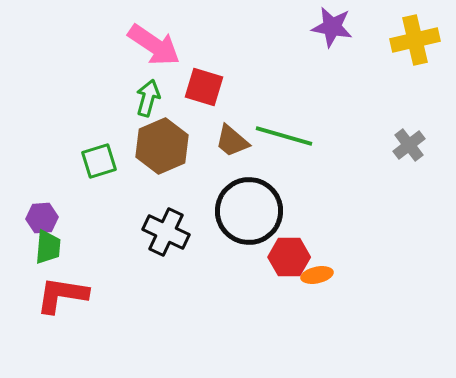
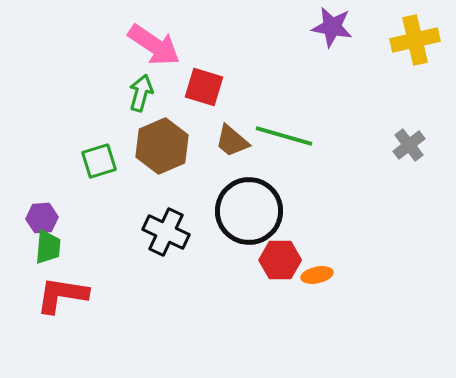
green arrow: moved 7 px left, 5 px up
red hexagon: moved 9 px left, 3 px down
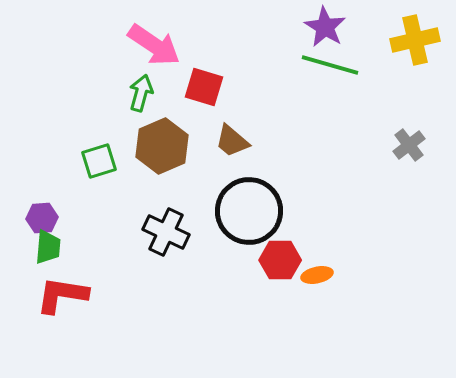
purple star: moved 7 px left; rotated 21 degrees clockwise
green line: moved 46 px right, 71 px up
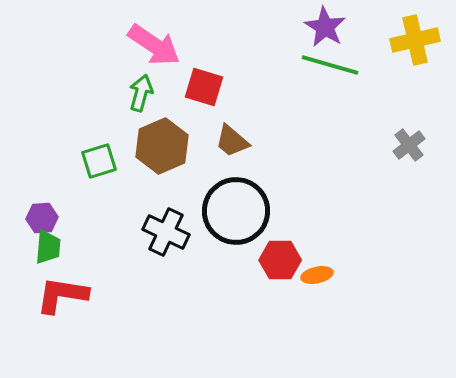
black circle: moved 13 px left
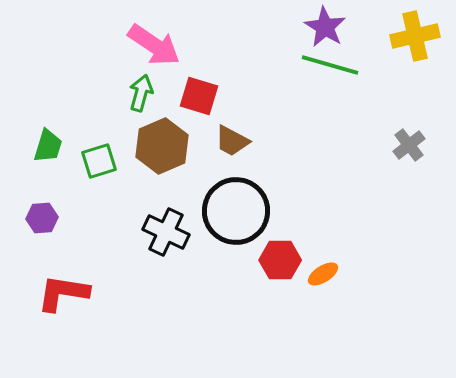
yellow cross: moved 4 px up
red square: moved 5 px left, 9 px down
brown trapezoid: rotated 12 degrees counterclockwise
green trapezoid: moved 101 px up; rotated 12 degrees clockwise
orange ellipse: moved 6 px right, 1 px up; rotated 20 degrees counterclockwise
red L-shape: moved 1 px right, 2 px up
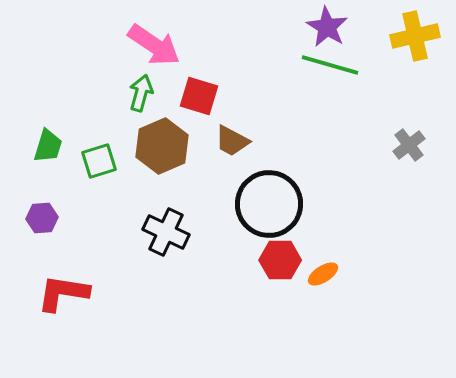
purple star: moved 2 px right
black circle: moved 33 px right, 7 px up
